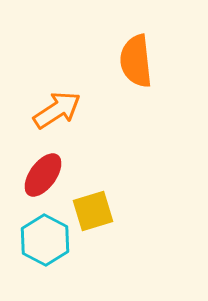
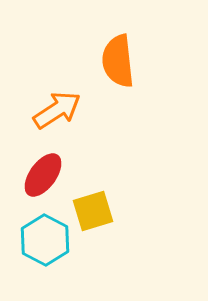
orange semicircle: moved 18 px left
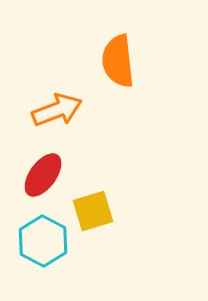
orange arrow: rotated 12 degrees clockwise
cyan hexagon: moved 2 px left, 1 px down
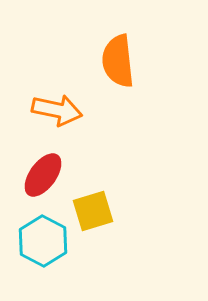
orange arrow: rotated 33 degrees clockwise
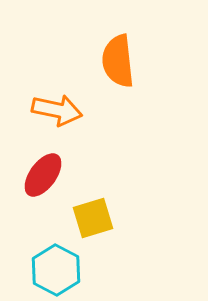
yellow square: moved 7 px down
cyan hexagon: moved 13 px right, 29 px down
